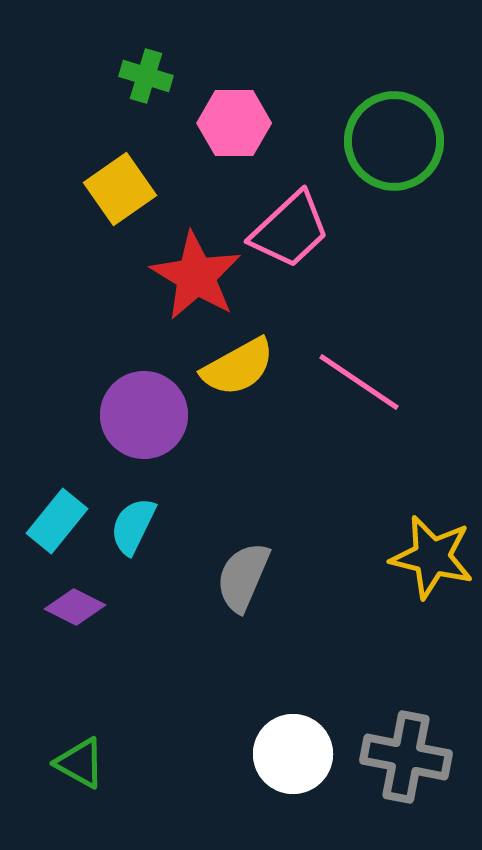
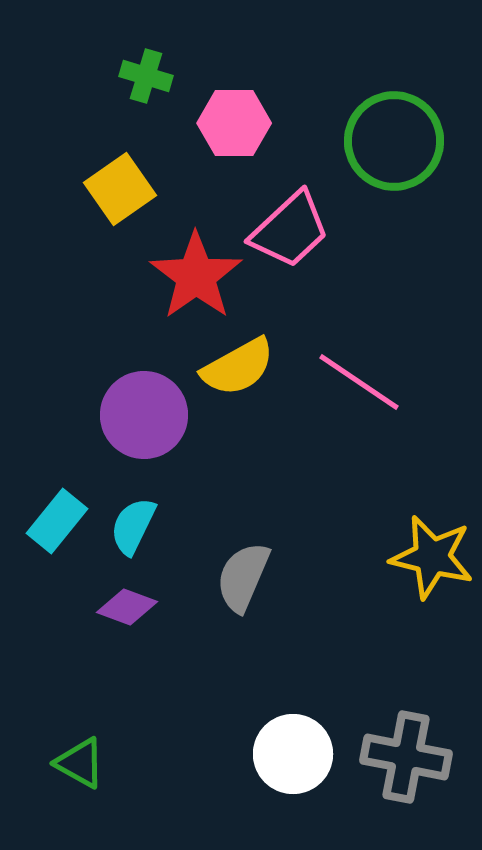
red star: rotated 6 degrees clockwise
purple diamond: moved 52 px right; rotated 6 degrees counterclockwise
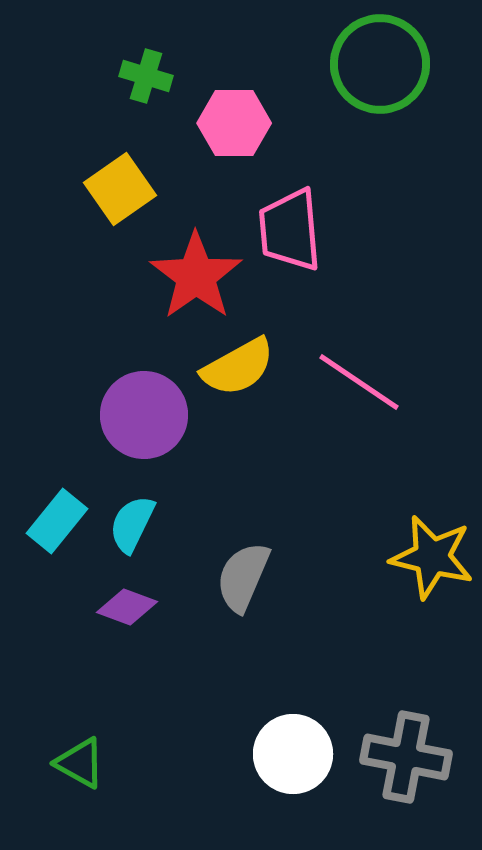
green circle: moved 14 px left, 77 px up
pink trapezoid: rotated 128 degrees clockwise
cyan semicircle: moved 1 px left, 2 px up
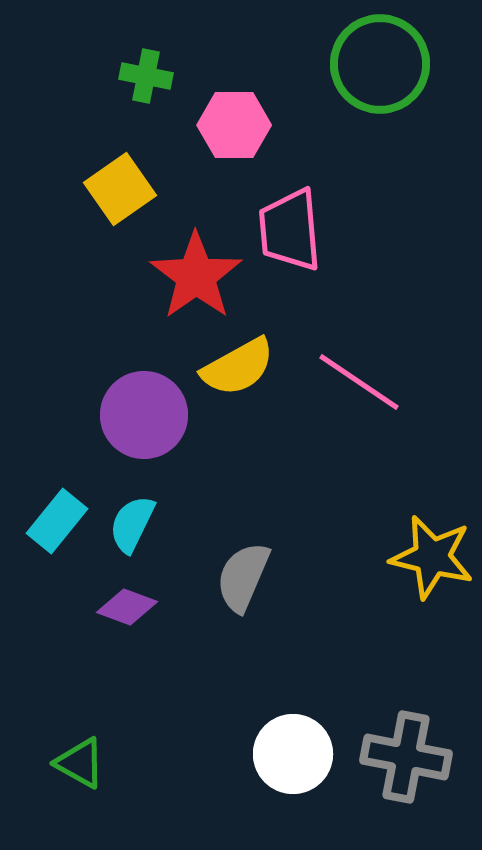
green cross: rotated 6 degrees counterclockwise
pink hexagon: moved 2 px down
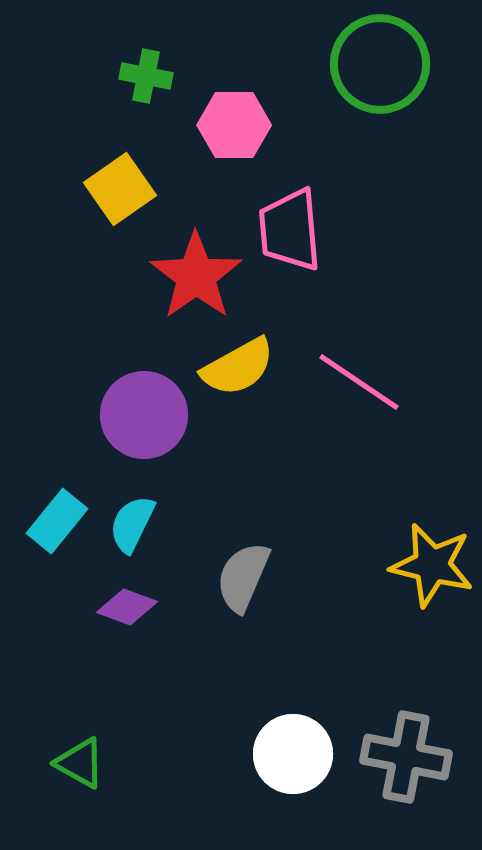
yellow star: moved 8 px down
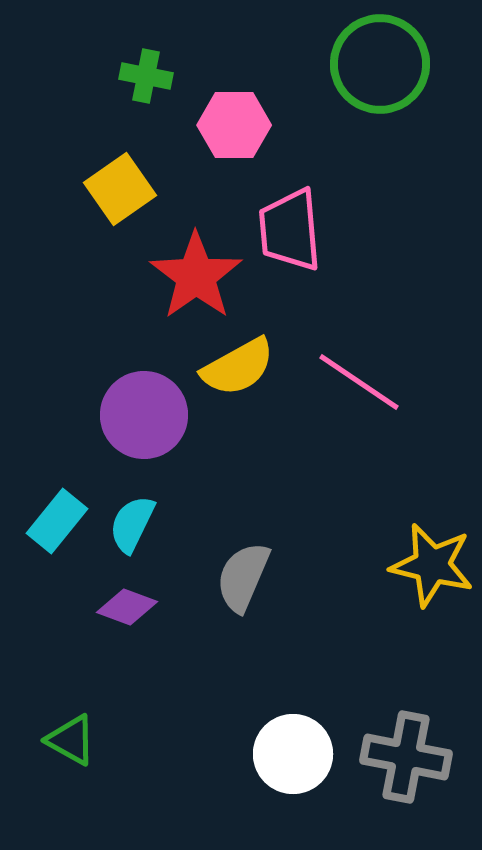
green triangle: moved 9 px left, 23 px up
